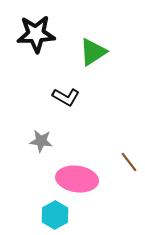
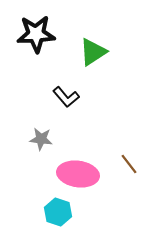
black L-shape: rotated 20 degrees clockwise
gray star: moved 2 px up
brown line: moved 2 px down
pink ellipse: moved 1 px right, 5 px up
cyan hexagon: moved 3 px right, 3 px up; rotated 12 degrees counterclockwise
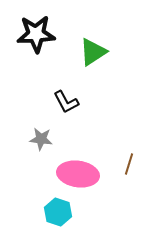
black L-shape: moved 5 px down; rotated 12 degrees clockwise
brown line: rotated 55 degrees clockwise
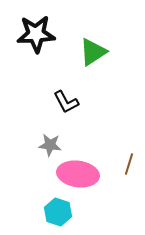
gray star: moved 9 px right, 6 px down
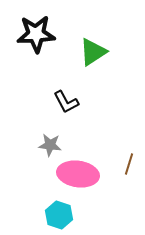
cyan hexagon: moved 1 px right, 3 px down
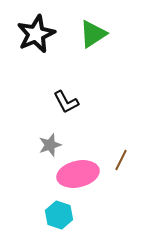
black star: rotated 21 degrees counterclockwise
green triangle: moved 18 px up
gray star: rotated 25 degrees counterclockwise
brown line: moved 8 px left, 4 px up; rotated 10 degrees clockwise
pink ellipse: rotated 21 degrees counterclockwise
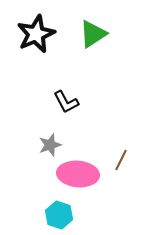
pink ellipse: rotated 18 degrees clockwise
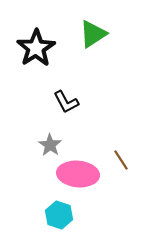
black star: moved 14 px down; rotated 9 degrees counterclockwise
gray star: rotated 20 degrees counterclockwise
brown line: rotated 60 degrees counterclockwise
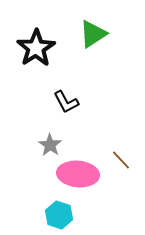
brown line: rotated 10 degrees counterclockwise
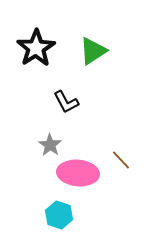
green triangle: moved 17 px down
pink ellipse: moved 1 px up
